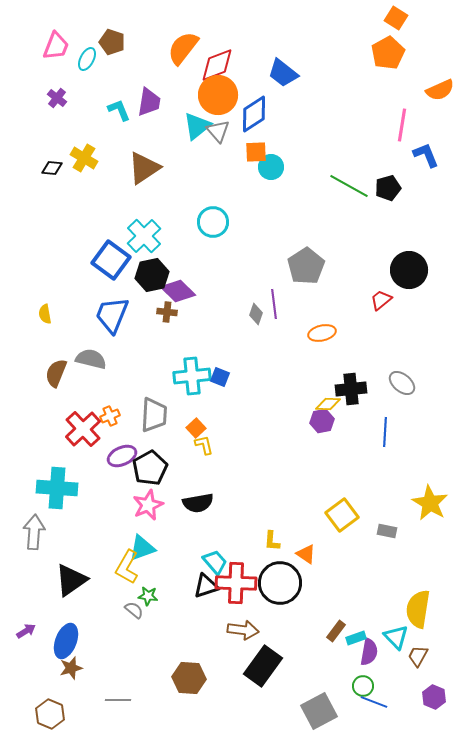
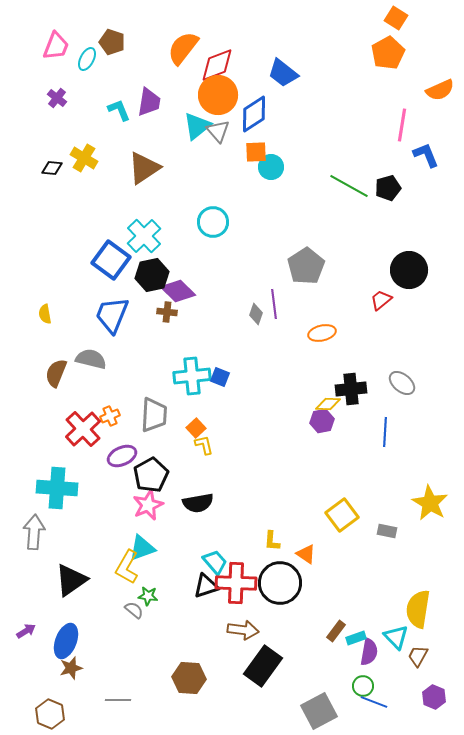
black pentagon at (150, 468): moved 1 px right, 7 px down
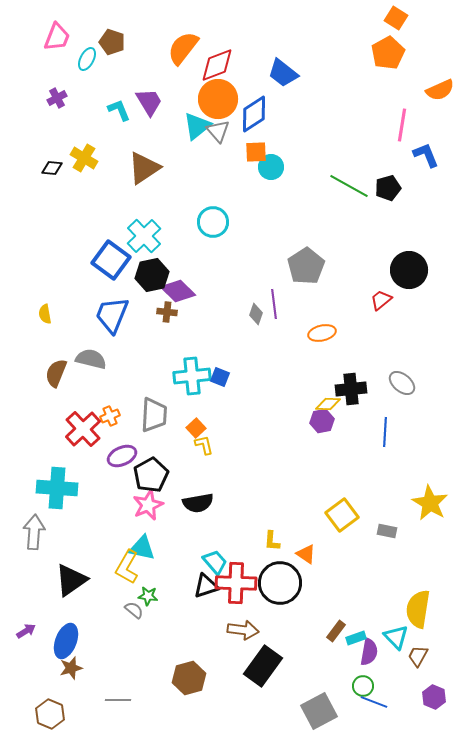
pink trapezoid at (56, 46): moved 1 px right, 9 px up
orange circle at (218, 95): moved 4 px down
purple cross at (57, 98): rotated 24 degrees clockwise
purple trapezoid at (149, 102): rotated 40 degrees counterclockwise
cyan triangle at (142, 548): rotated 32 degrees clockwise
brown hexagon at (189, 678): rotated 20 degrees counterclockwise
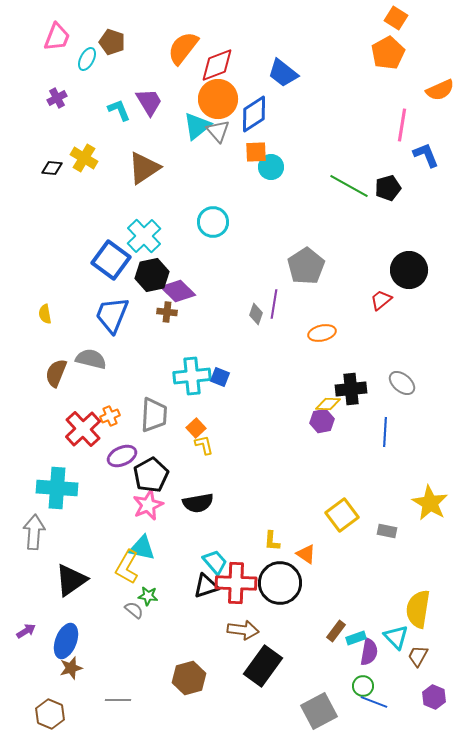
purple line at (274, 304): rotated 16 degrees clockwise
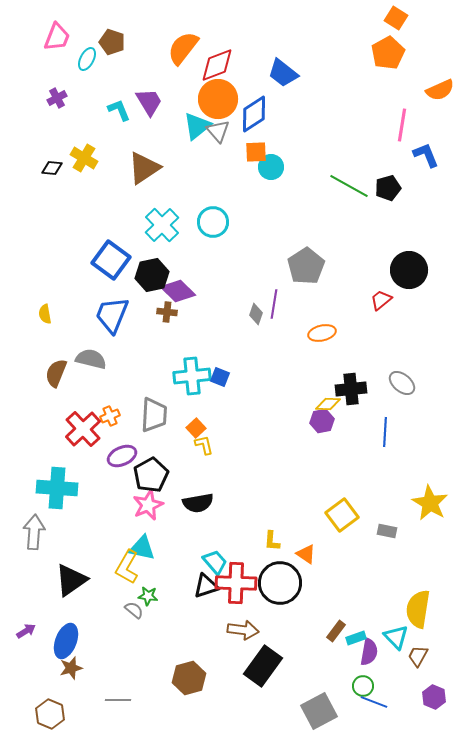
cyan cross at (144, 236): moved 18 px right, 11 px up
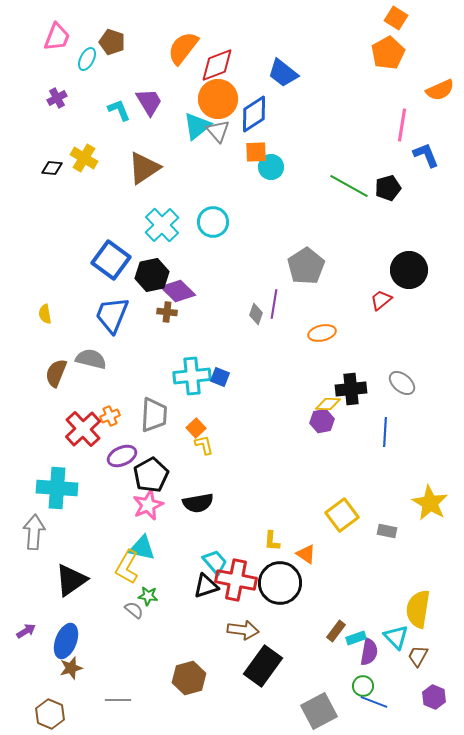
red cross at (236, 583): moved 3 px up; rotated 9 degrees clockwise
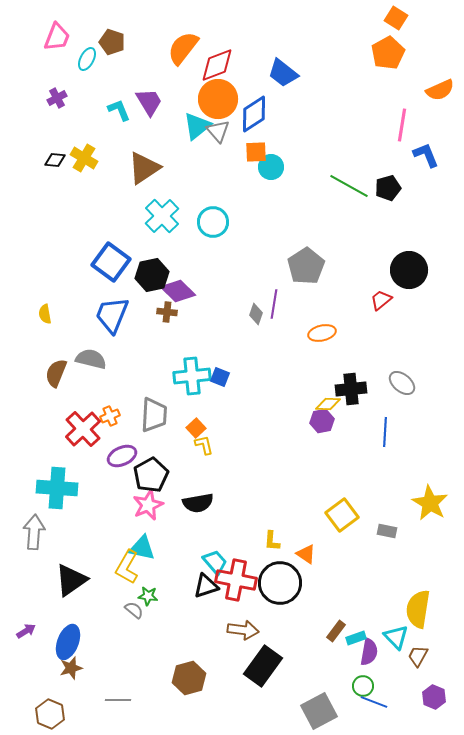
black diamond at (52, 168): moved 3 px right, 8 px up
cyan cross at (162, 225): moved 9 px up
blue square at (111, 260): moved 2 px down
blue ellipse at (66, 641): moved 2 px right, 1 px down
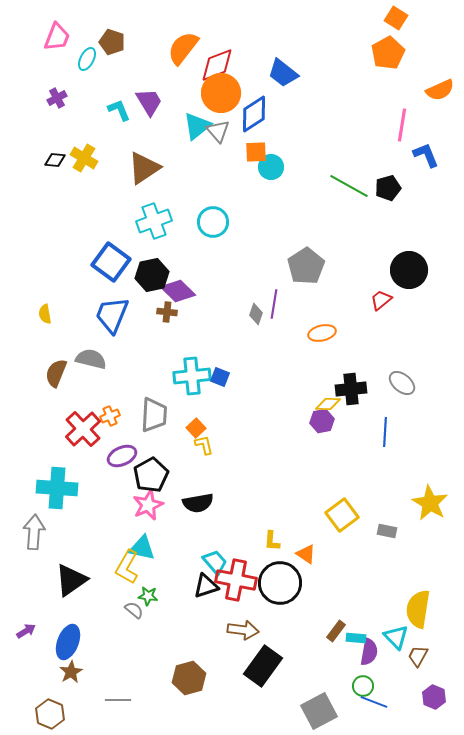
orange circle at (218, 99): moved 3 px right, 6 px up
cyan cross at (162, 216): moved 8 px left, 5 px down; rotated 24 degrees clockwise
cyan rectangle at (356, 638): rotated 24 degrees clockwise
brown star at (71, 668): moved 4 px down; rotated 15 degrees counterclockwise
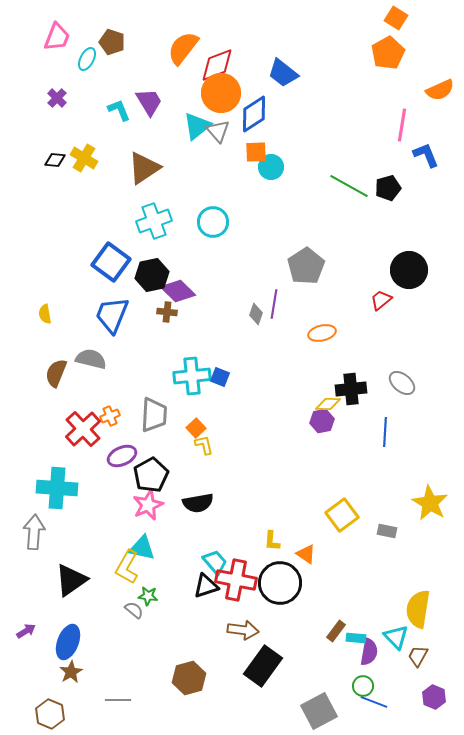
purple cross at (57, 98): rotated 18 degrees counterclockwise
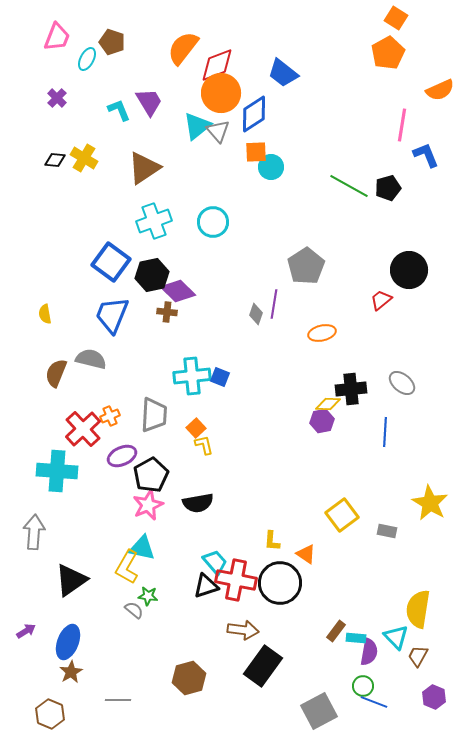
cyan cross at (57, 488): moved 17 px up
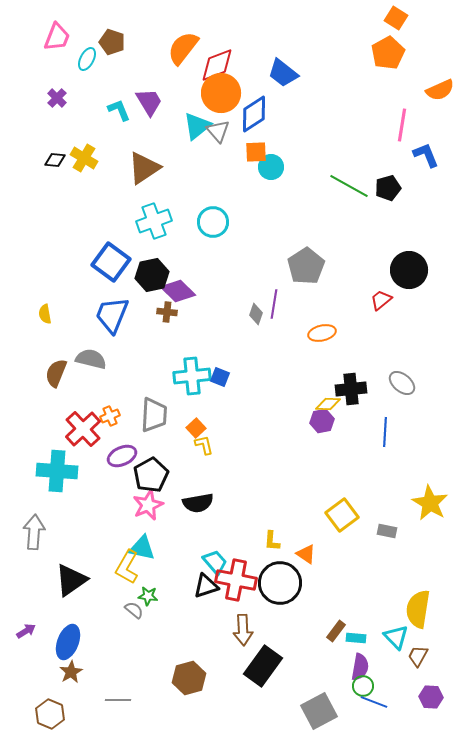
brown arrow at (243, 630): rotated 80 degrees clockwise
purple semicircle at (369, 652): moved 9 px left, 15 px down
purple hexagon at (434, 697): moved 3 px left; rotated 20 degrees counterclockwise
